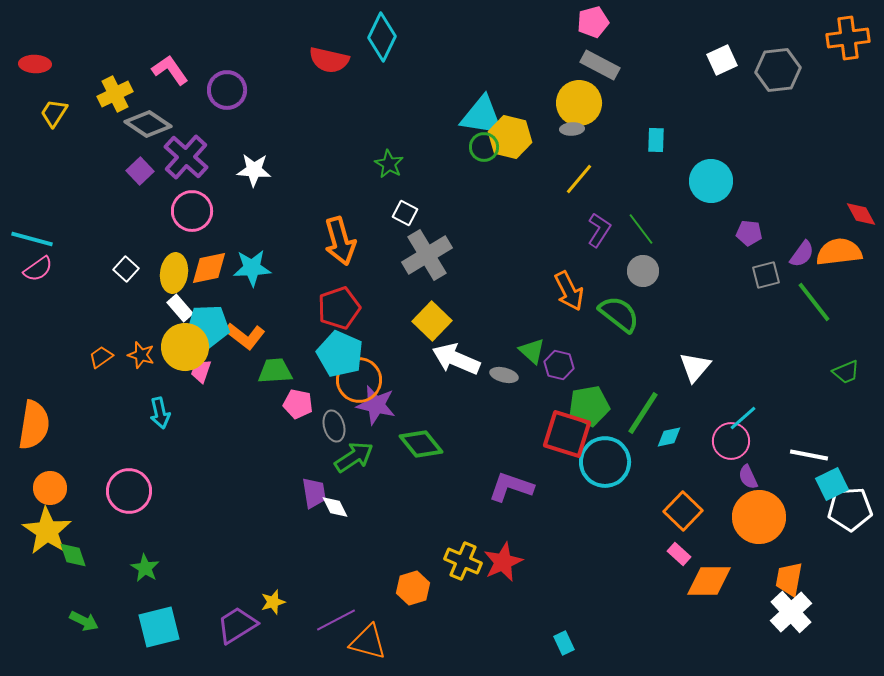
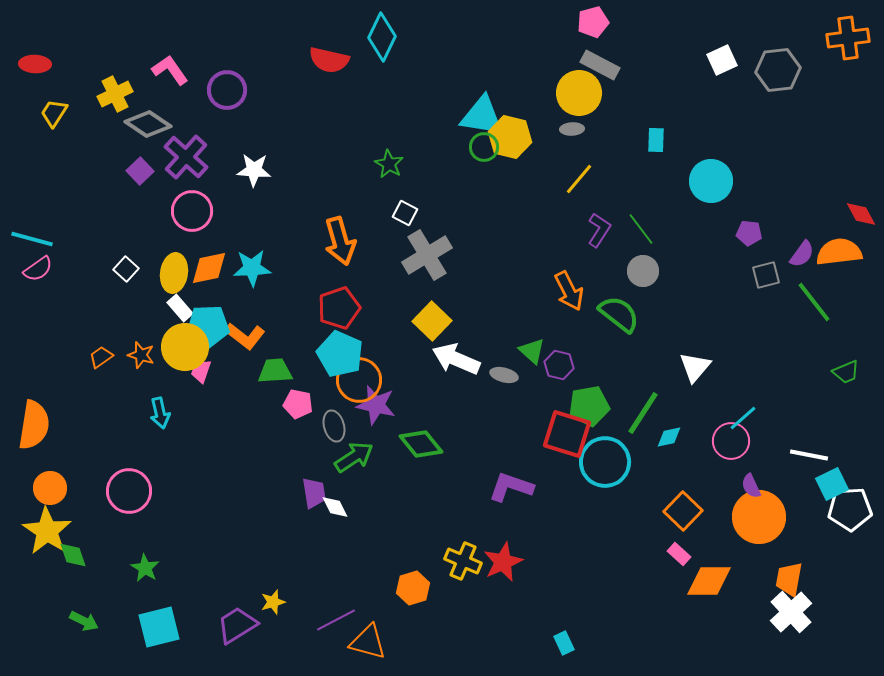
yellow circle at (579, 103): moved 10 px up
purple semicircle at (748, 477): moved 3 px right, 9 px down
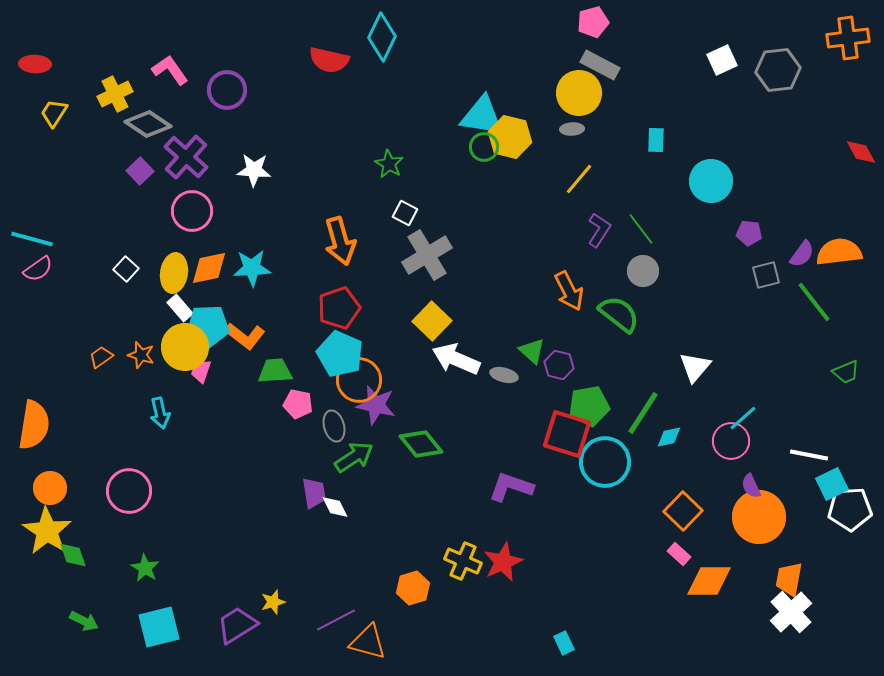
red diamond at (861, 214): moved 62 px up
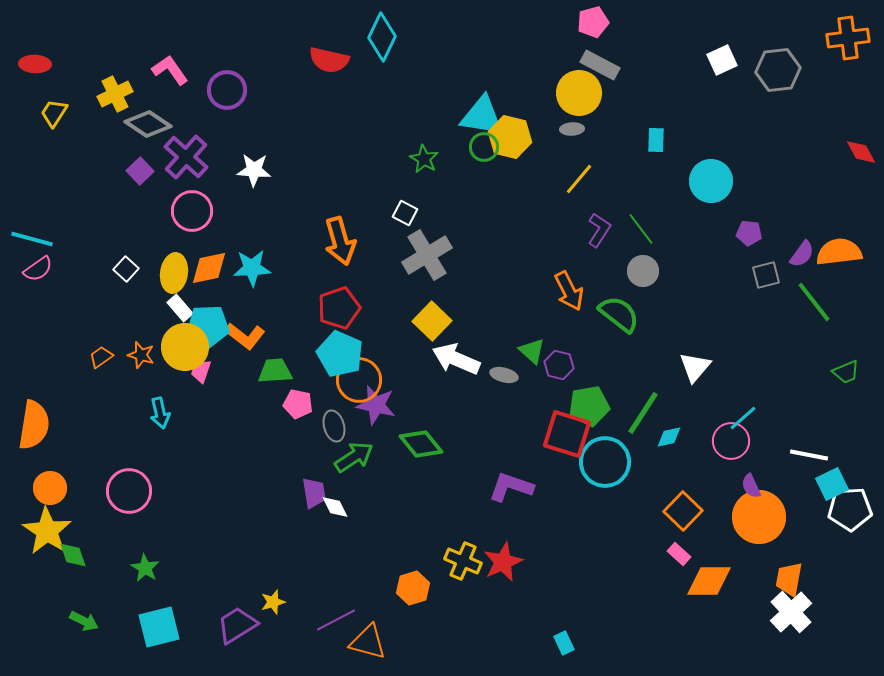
green star at (389, 164): moved 35 px right, 5 px up
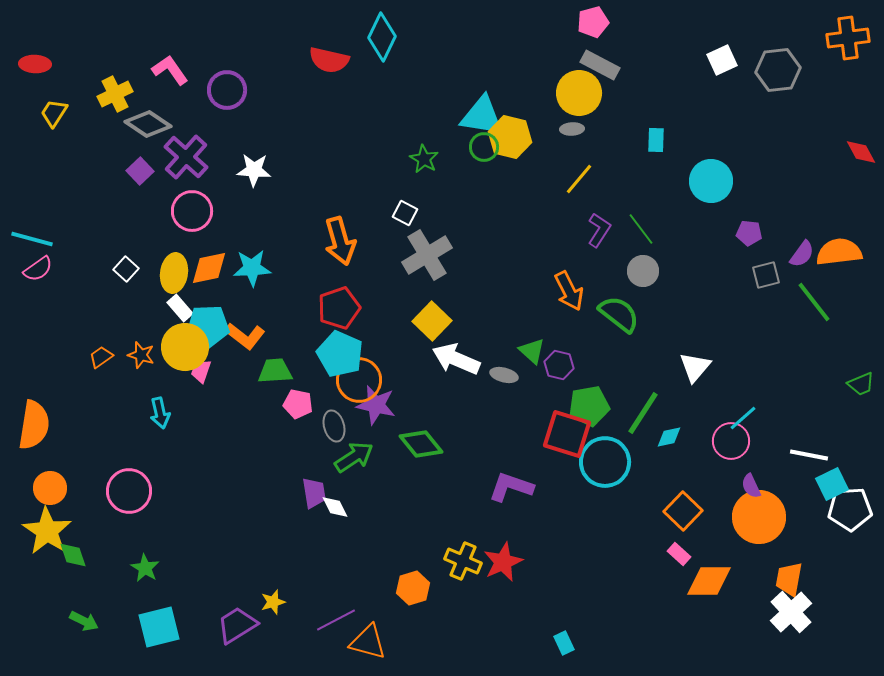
green trapezoid at (846, 372): moved 15 px right, 12 px down
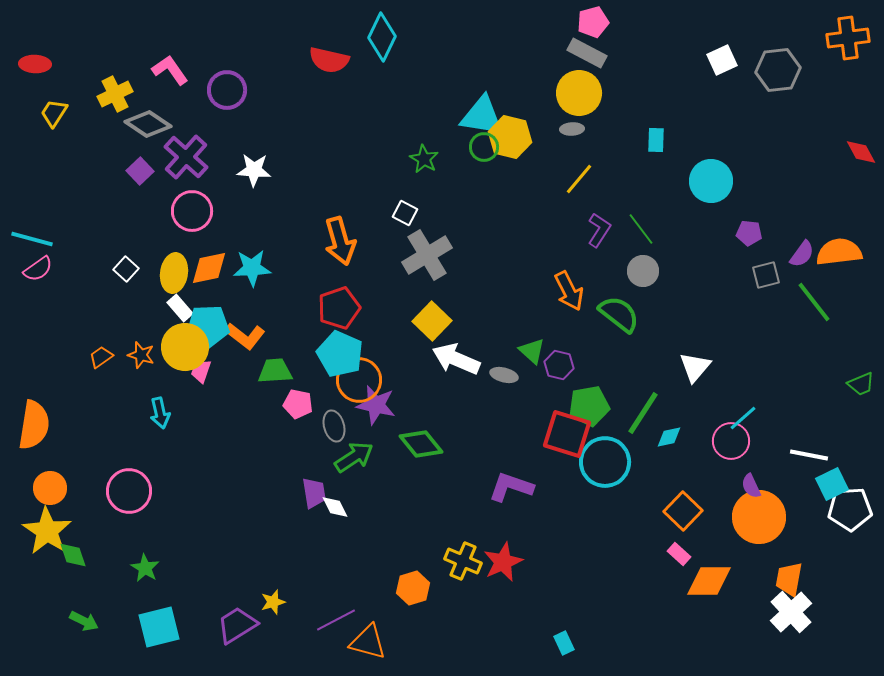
gray rectangle at (600, 65): moved 13 px left, 12 px up
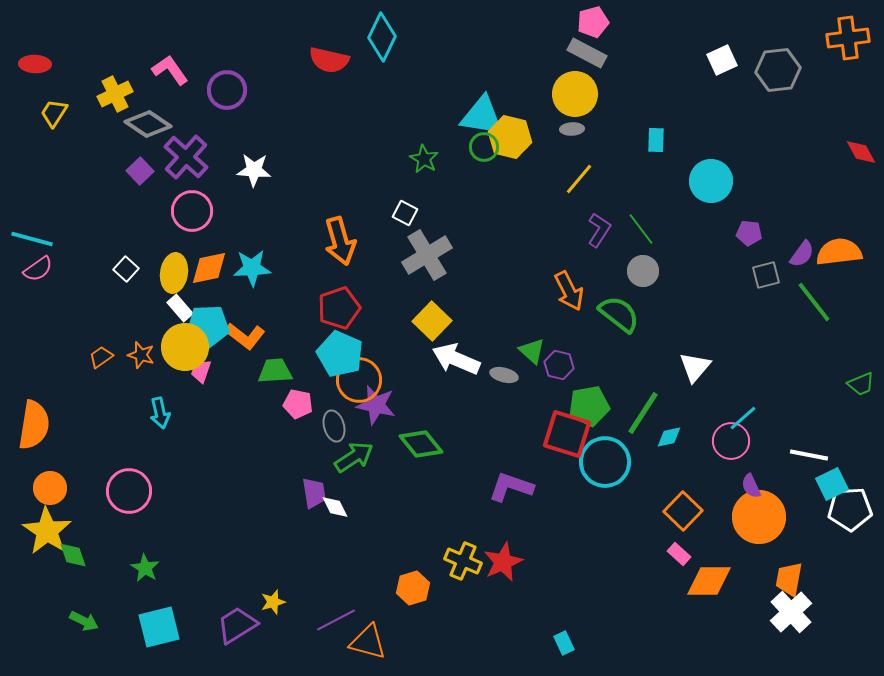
yellow circle at (579, 93): moved 4 px left, 1 px down
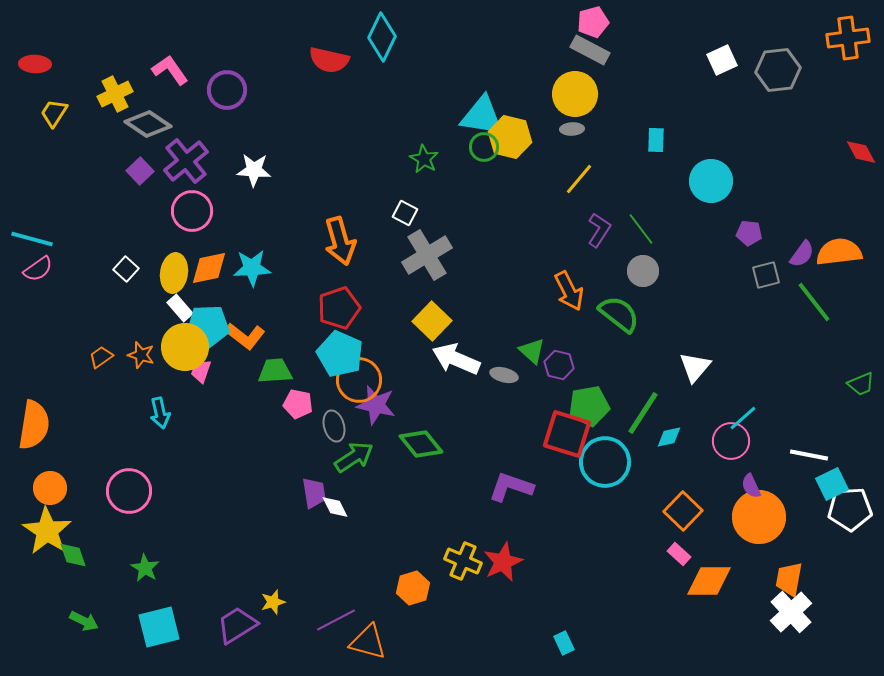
gray rectangle at (587, 53): moved 3 px right, 3 px up
purple cross at (186, 157): moved 4 px down; rotated 9 degrees clockwise
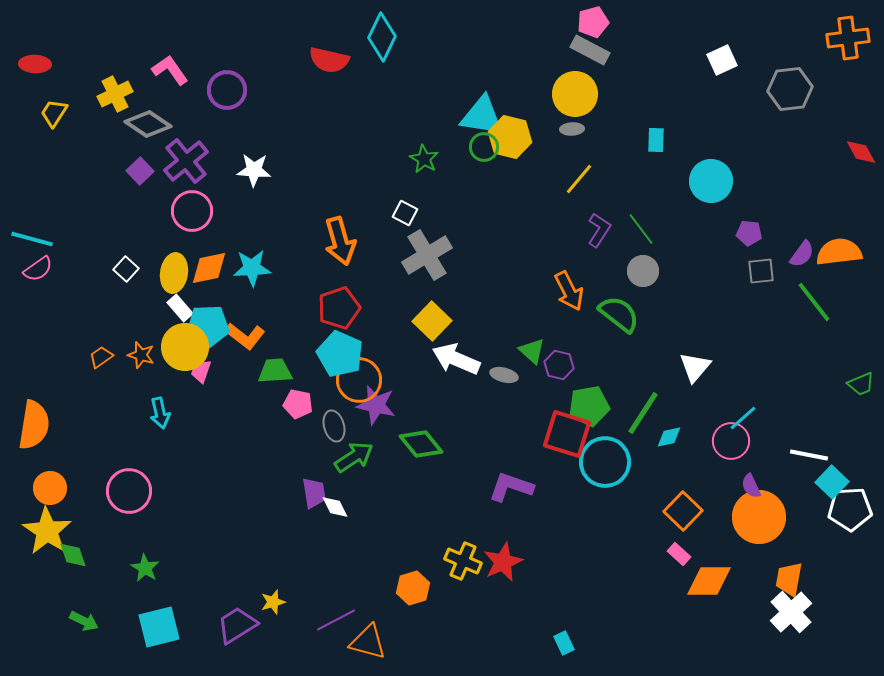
gray hexagon at (778, 70): moved 12 px right, 19 px down
gray square at (766, 275): moved 5 px left, 4 px up; rotated 8 degrees clockwise
cyan square at (832, 484): moved 2 px up; rotated 20 degrees counterclockwise
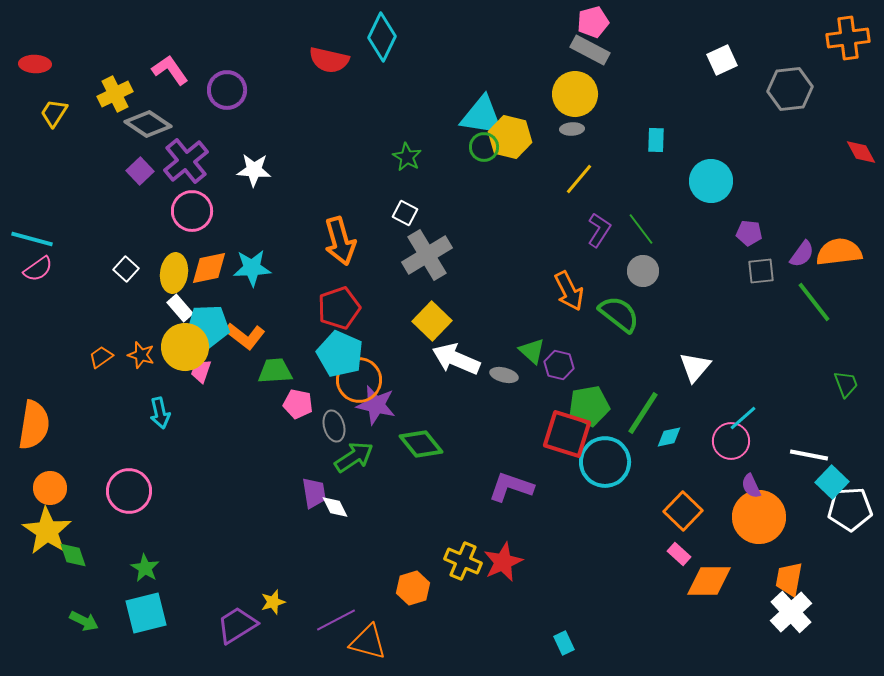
green star at (424, 159): moved 17 px left, 2 px up
green trapezoid at (861, 384): moved 15 px left; rotated 88 degrees counterclockwise
cyan square at (159, 627): moved 13 px left, 14 px up
